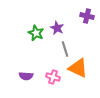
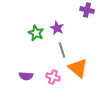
purple cross: moved 6 px up
gray line: moved 3 px left, 1 px down
orange triangle: rotated 15 degrees clockwise
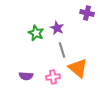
purple cross: moved 3 px down
pink cross: rotated 24 degrees counterclockwise
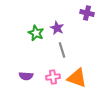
orange triangle: moved 1 px left, 10 px down; rotated 20 degrees counterclockwise
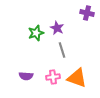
green star: rotated 28 degrees clockwise
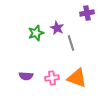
purple cross: rotated 24 degrees counterclockwise
gray line: moved 9 px right, 7 px up
pink cross: moved 1 px left, 1 px down
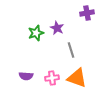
gray line: moved 7 px down
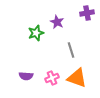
purple star: moved 6 px up
pink cross: rotated 16 degrees counterclockwise
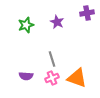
green star: moved 10 px left, 8 px up
gray line: moved 19 px left, 9 px down
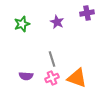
green star: moved 4 px left, 1 px up
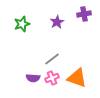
purple cross: moved 3 px left, 1 px down
purple star: rotated 16 degrees clockwise
gray line: rotated 70 degrees clockwise
purple semicircle: moved 7 px right, 2 px down
